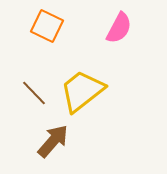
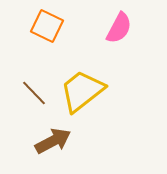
brown arrow: rotated 21 degrees clockwise
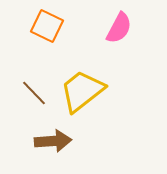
brown arrow: rotated 24 degrees clockwise
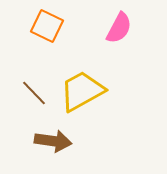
yellow trapezoid: rotated 9 degrees clockwise
brown arrow: rotated 12 degrees clockwise
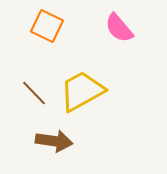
pink semicircle: rotated 112 degrees clockwise
brown arrow: moved 1 px right
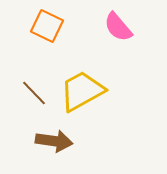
pink semicircle: moved 1 px left, 1 px up
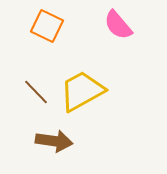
pink semicircle: moved 2 px up
brown line: moved 2 px right, 1 px up
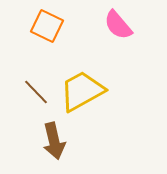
brown arrow: rotated 69 degrees clockwise
